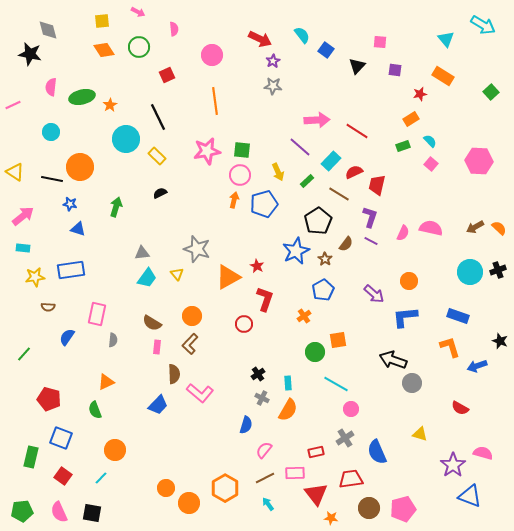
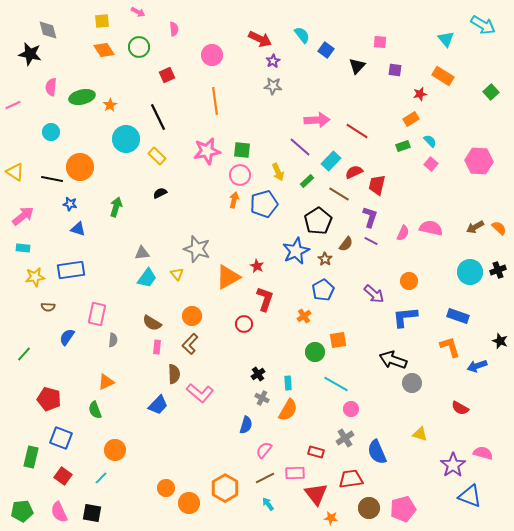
red rectangle at (316, 452): rotated 28 degrees clockwise
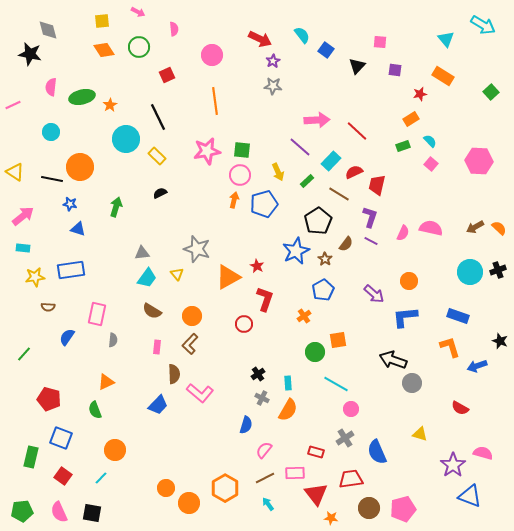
red line at (357, 131): rotated 10 degrees clockwise
brown semicircle at (152, 323): moved 12 px up
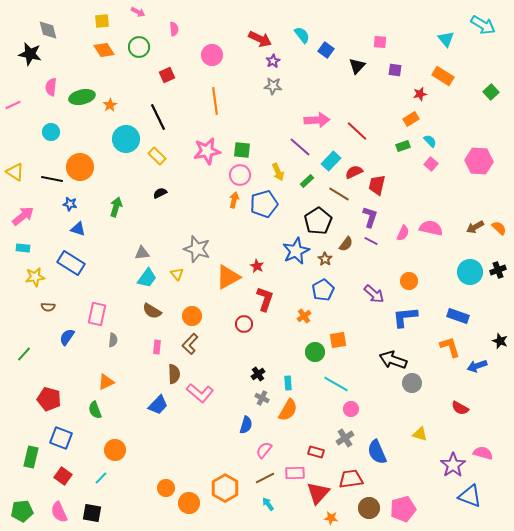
blue rectangle at (71, 270): moved 7 px up; rotated 40 degrees clockwise
red triangle at (316, 494): moved 2 px right, 1 px up; rotated 20 degrees clockwise
